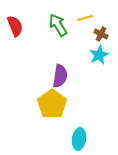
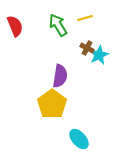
brown cross: moved 14 px left, 14 px down
cyan ellipse: rotated 50 degrees counterclockwise
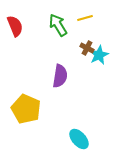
yellow pentagon: moved 26 px left, 5 px down; rotated 12 degrees counterclockwise
